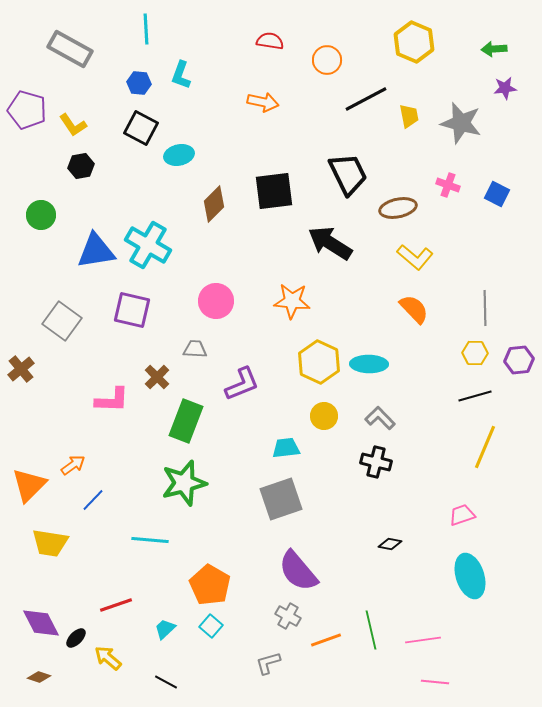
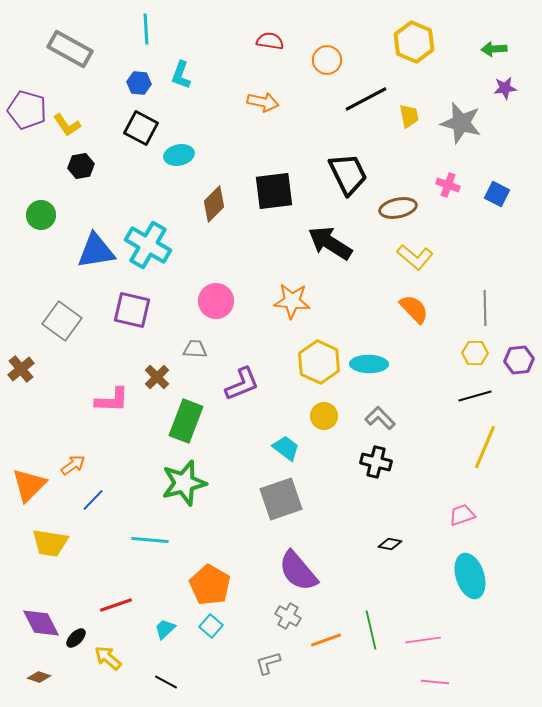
yellow L-shape at (73, 125): moved 6 px left
cyan trapezoid at (286, 448): rotated 44 degrees clockwise
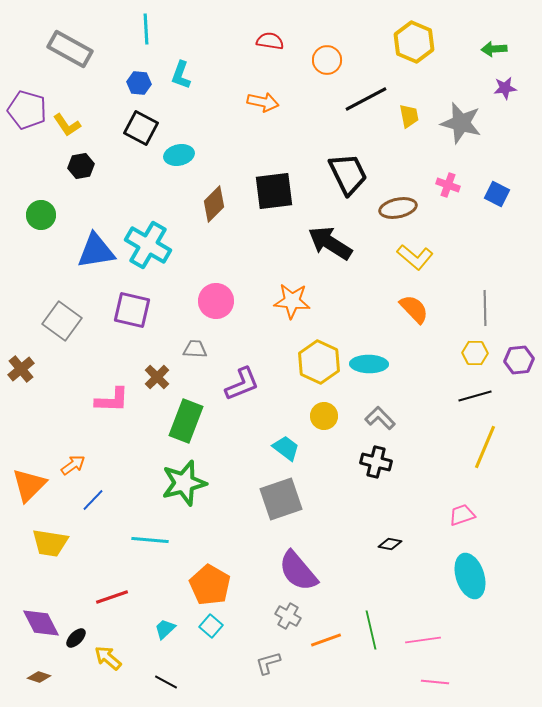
red line at (116, 605): moved 4 px left, 8 px up
